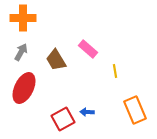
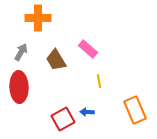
orange cross: moved 15 px right
yellow line: moved 16 px left, 10 px down
red ellipse: moved 5 px left, 1 px up; rotated 28 degrees counterclockwise
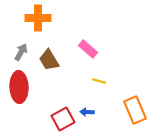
brown trapezoid: moved 7 px left
yellow line: rotated 64 degrees counterclockwise
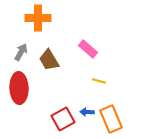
red ellipse: moved 1 px down
orange rectangle: moved 24 px left, 9 px down
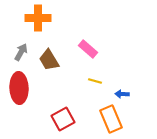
yellow line: moved 4 px left
blue arrow: moved 35 px right, 18 px up
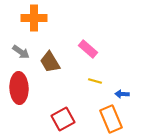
orange cross: moved 4 px left
gray arrow: rotated 96 degrees clockwise
brown trapezoid: moved 1 px right, 2 px down
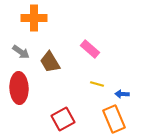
pink rectangle: moved 2 px right
yellow line: moved 2 px right, 3 px down
orange rectangle: moved 3 px right
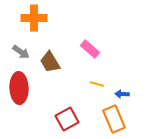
red square: moved 4 px right
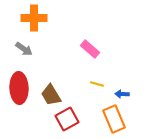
gray arrow: moved 3 px right, 3 px up
brown trapezoid: moved 1 px right, 33 px down
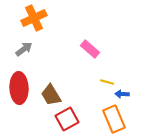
orange cross: rotated 25 degrees counterclockwise
gray arrow: rotated 72 degrees counterclockwise
yellow line: moved 10 px right, 2 px up
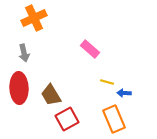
gray arrow: moved 4 px down; rotated 114 degrees clockwise
blue arrow: moved 2 px right, 1 px up
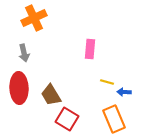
pink rectangle: rotated 54 degrees clockwise
blue arrow: moved 1 px up
red square: rotated 30 degrees counterclockwise
